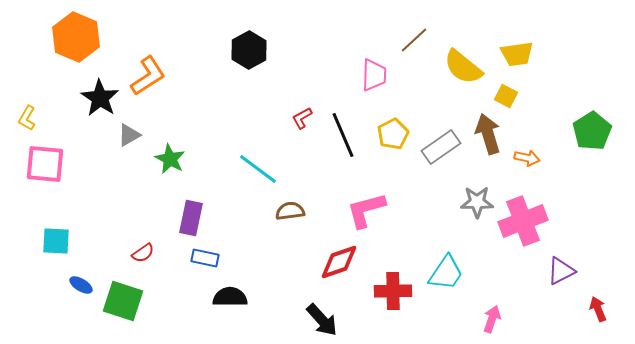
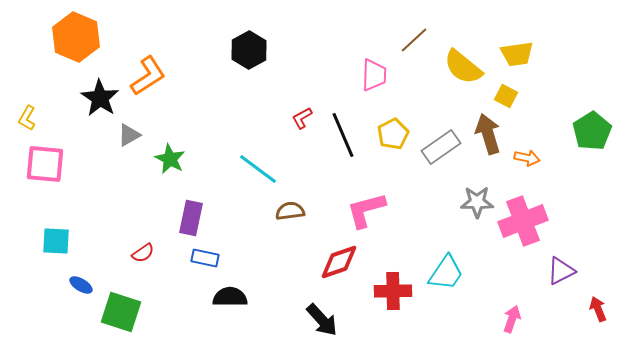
green square: moved 2 px left, 11 px down
pink arrow: moved 20 px right
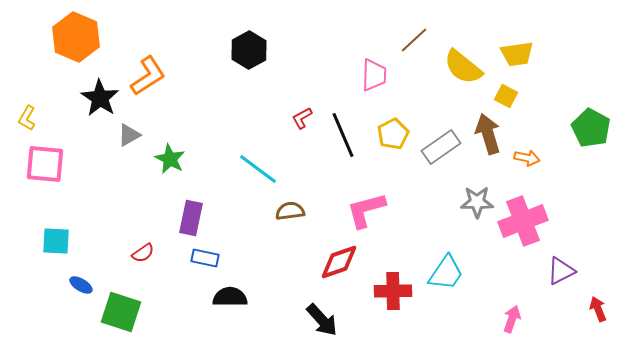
green pentagon: moved 1 px left, 3 px up; rotated 12 degrees counterclockwise
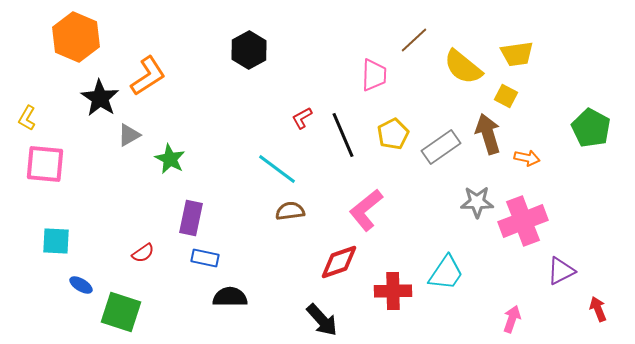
cyan line: moved 19 px right
pink L-shape: rotated 24 degrees counterclockwise
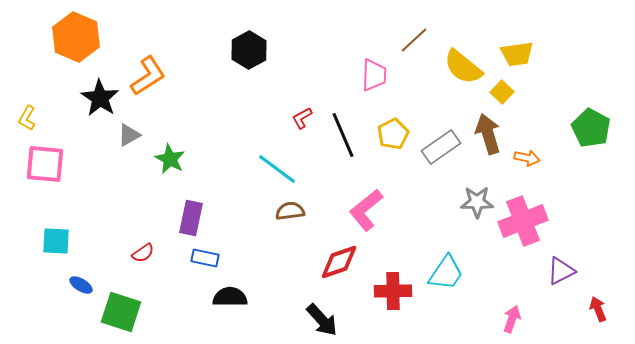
yellow square: moved 4 px left, 4 px up; rotated 15 degrees clockwise
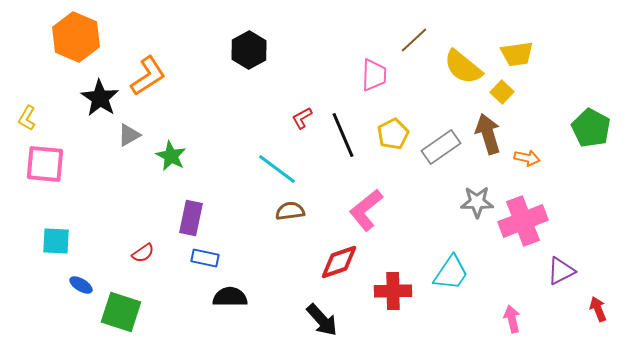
green star: moved 1 px right, 3 px up
cyan trapezoid: moved 5 px right
pink arrow: rotated 32 degrees counterclockwise
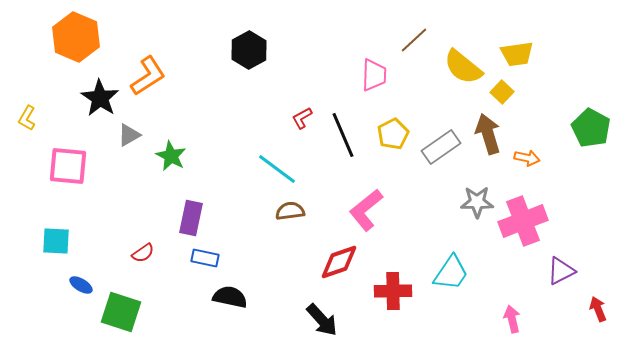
pink square: moved 23 px right, 2 px down
black semicircle: rotated 12 degrees clockwise
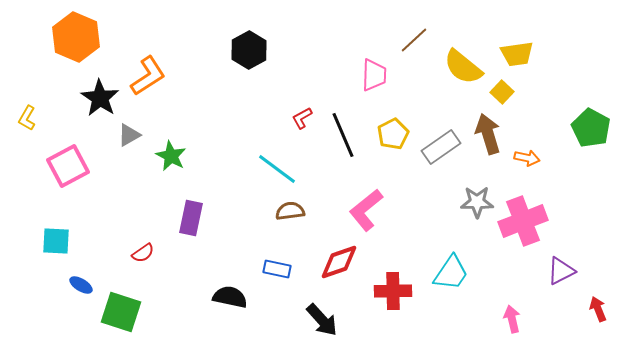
pink square: rotated 33 degrees counterclockwise
blue rectangle: moved 72 px right, 11 px down
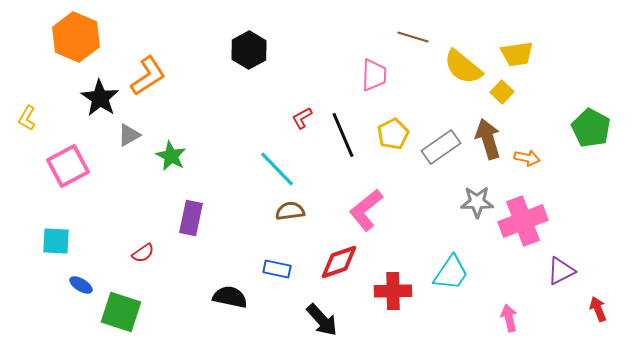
brown line: moved 1 px left, 3 px up; rotated 60 degrees clockwise
brown arrow: moved 5 px down
cyan line: rotated 9 degrees clockwise
pink arrow: moved 3 px left, 1 px up
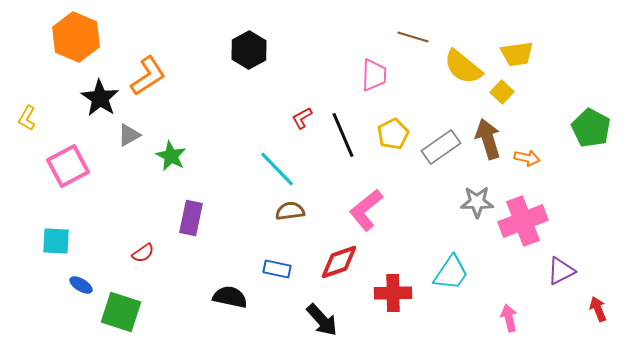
red cross: moved 2 px down
